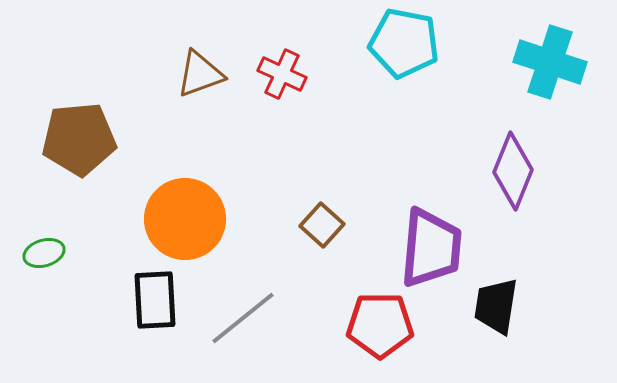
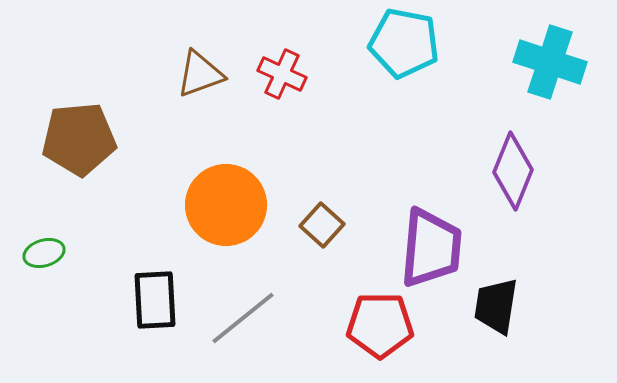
orange circle: moved 41 px right, 14 px up
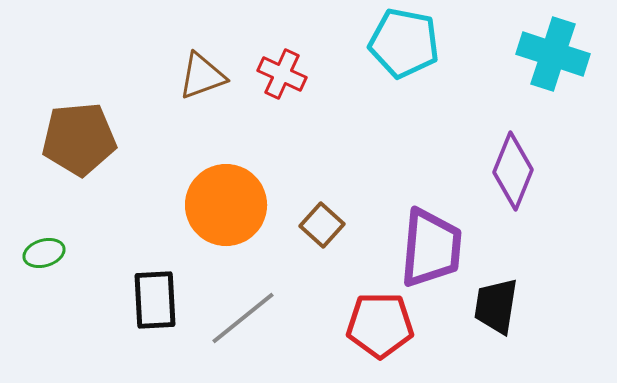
cyan cross: moved 3 px right, 8 px up
brown triangle: moved 2 px right, 2 px down
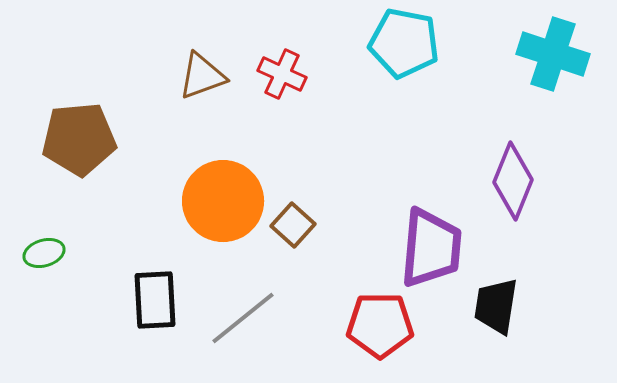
purple diamond: moved 10 px down
orange circle: moved 3 px left, 4 px up
brown square: moved 29 px left
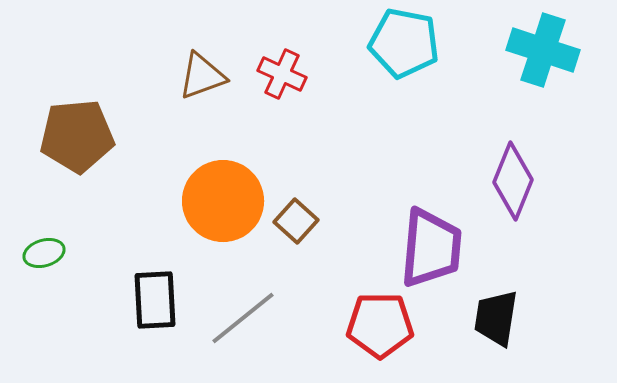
cyan cross: moved 10 px left, 4 px up
brown pentagon: moved 2 px left, 3 px up
brown square: moved 3 px right, 4 px up
black trapezoid: moved 12 px down
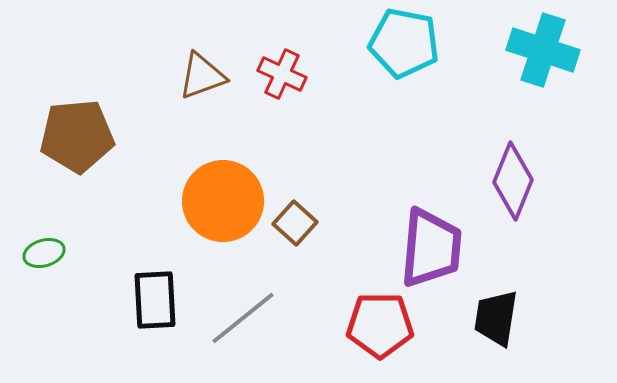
brown square: moved 1 px left, 2 px down
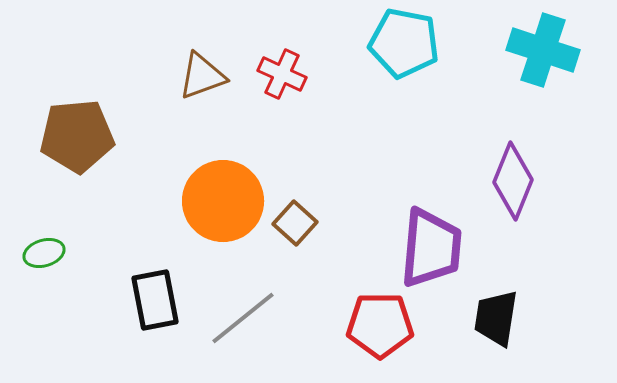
black rectangle: rotated 8 degrees counterclockwise
